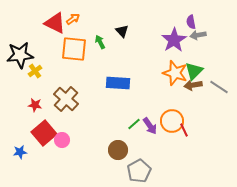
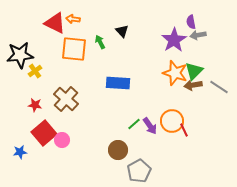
orange arrow: rotated 136 degrees counterclockwise
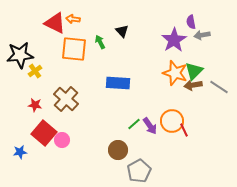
gray arrow: moved 4 px right
red square: rotated 10 degrees counterclockwise
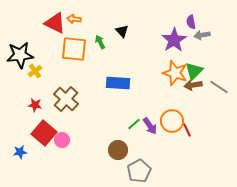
orange arrow: moved 1 px right
red line: moved 3 px right
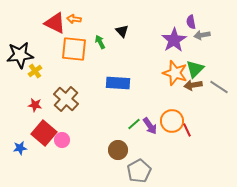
green triangle: moved 1 px right, 2 px up
blue star: moved 4 px up
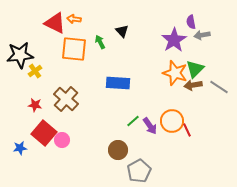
green line: moved 1 px left, 3 px up
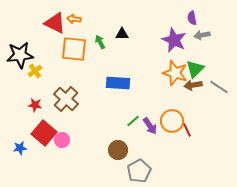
purple semicircle: moved 1 px right, 4 px up
black triangle: moved 3 px down; rotated 48 degrees counterclockwise
purple star: rotated 15 degrees counterclockwise
